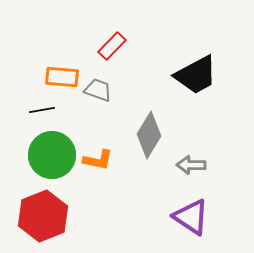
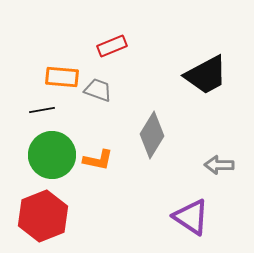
red rectangle: rotated 24 degrees clockwise
black trapezoid: moved 10 px right
gray diamond: moved 3 px right
gray arrow: moved 28 px right
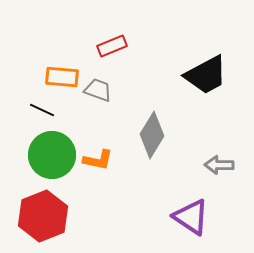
black line: rotated 35 degrees clockwise
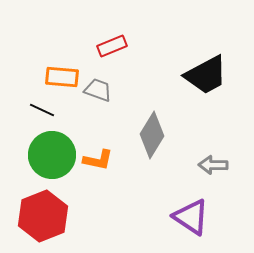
gray arrow: moved 6 px left
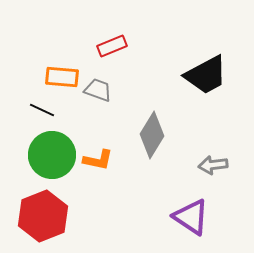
gray arrow: rotated 8 degrees counterclockwise
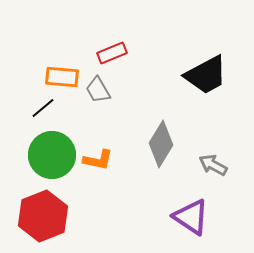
red rectangle: moved 7 px down
gray trapezoid: rotated 140 degrees counterclockwise
black line: moved 1 px right, 2 px up; rotated 65 degrees counterclockwise
gray diamond: moved 9 px right, 9 px down
gray arrow: rotated 36 degrees clockwise
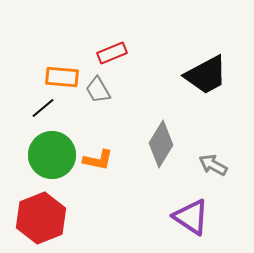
red hexagon: moved 2 px left, 2 px down
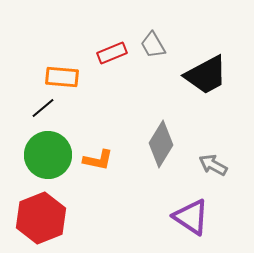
gray trapezoid: moved 55 px right, 45 px up
green circle: moved 4 px left
